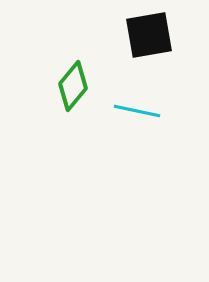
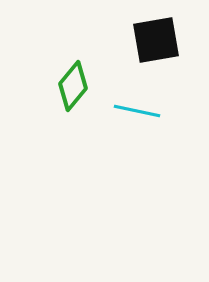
black square: moved 7 px right, 5 px down
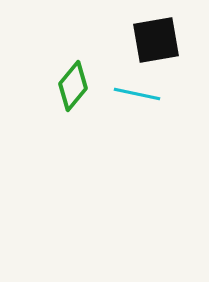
cyan line: moved 17 px up
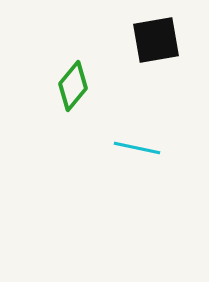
cyan line: moved 54 px down
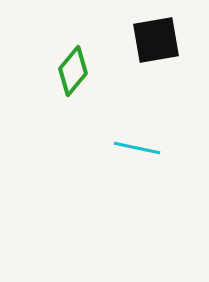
green diamond: moved 15 px up
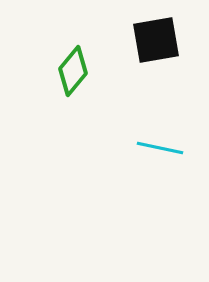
cyan line: moved 23 px right
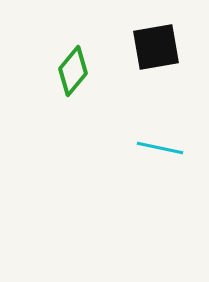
black square: moved 7 px down
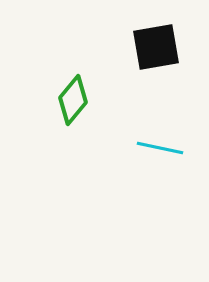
green diamond: moved 29 px down
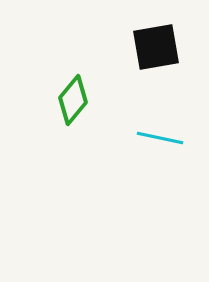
cyan line: moved 10 px up
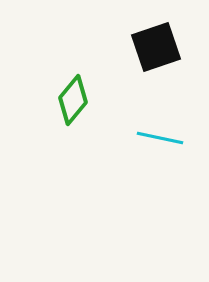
black square: rotated 9 degrees counterclockwise
